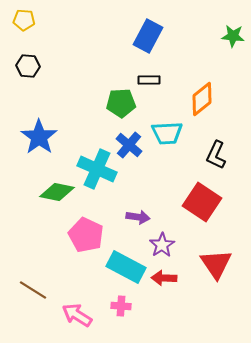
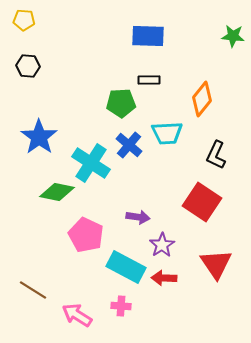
blue rectangle: rotated 64 degrees clockwise
orange diamond: rotated 12 degrees counterclockwise
cyan cross: moved 6 px left, 6 px up; rotated 9 degrees clockwise
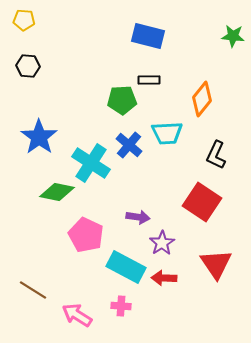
blue rectangle: rotated 12 degrees clockwise
green pentagon: moved 1 px right, 3 px up
purple star: moved 2 px up
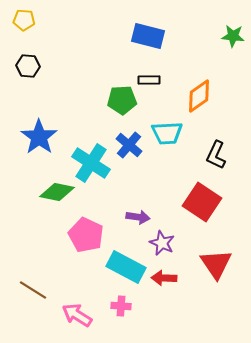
orange diamond: moved 3 px left, 3 px up; rotated 16 degrees clockwise
purple star: rotated 15 degrees counterclockwise
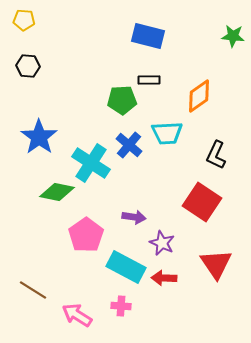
purple arrow: moved 4 px left
pink pentagon: rotated 12 degrees clockwise
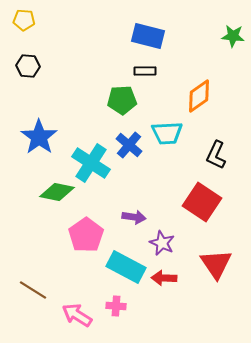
black rectangle: moved 4 px left, 9 px up
pink cross: moved 5 px left
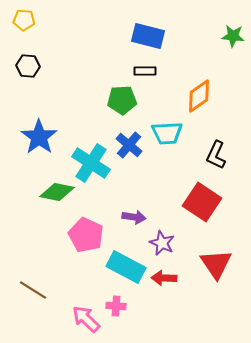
pink pentagon: rotated 12 degrees counterclockwise
pink arrow: moved 9 px right, 4 px down; rotated 12 degrees clockwise
